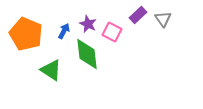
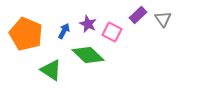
green diamond: moved 1 px right, 1 px down; rotated 40 degrees counterclockwise
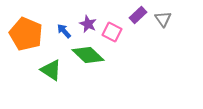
blue arrow: rotated 70 degrees counterclockwise
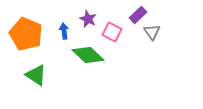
gray triangle: moved 11 px left, 13 px down
purple star: moved 5 px up
blue arrow: rotated 35 degrees clockwise
green triangle: moved 15 px left, 5 px down
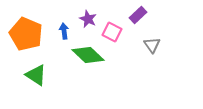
gray triangle: moved 13 px down
